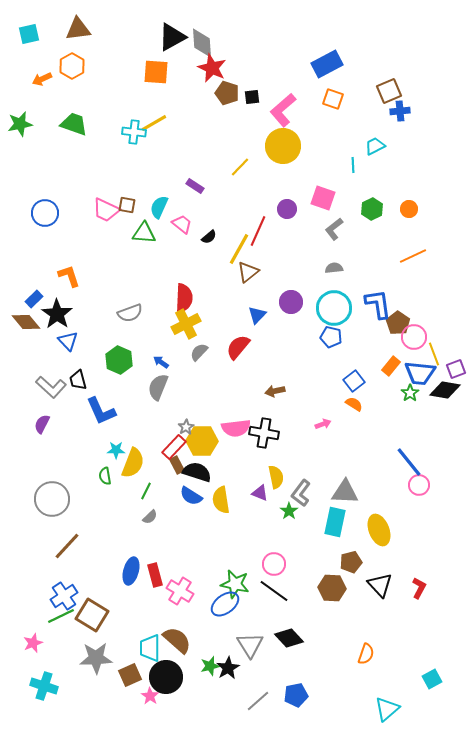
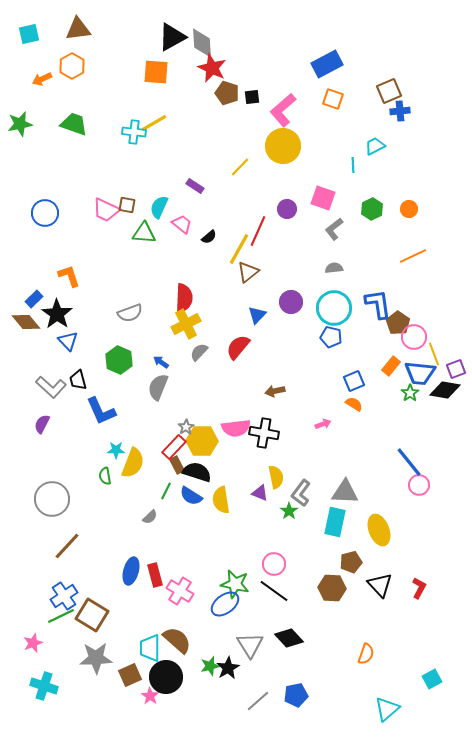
blue square at (354, 381): rotated 15 degrees clockwise
green line at (146, 491): moved 20 px right
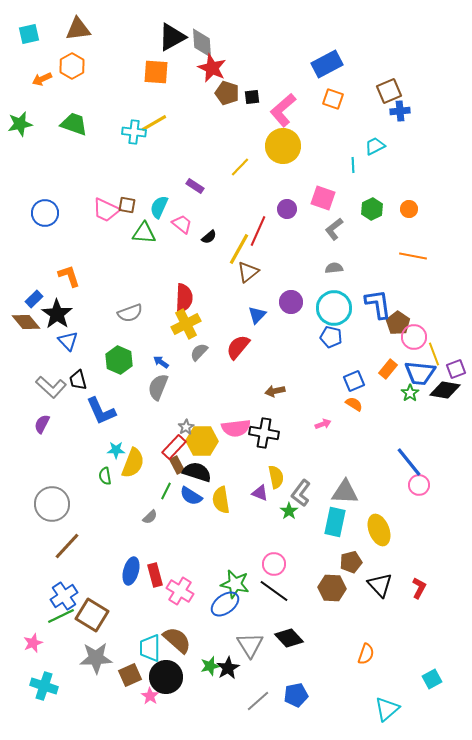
orange line at (413, 256): rotated 36 degrees clockwise
orange rectangle at (391, 366): moved 3 px left, 3 px down
gray circle at (52, 499): moved 5 px down
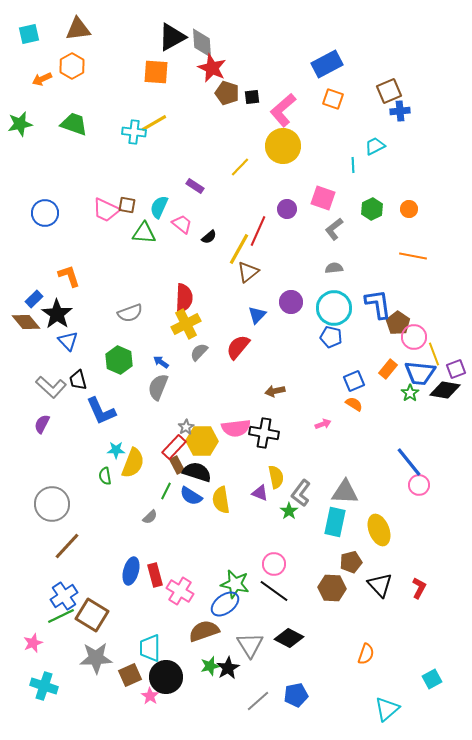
black diamond at (289, 638): rotated 20 degrees counterclockwise
brown semicircle at (177, 640): moved 27 px right, 9 px up; rotated 60 degrees counterclockwise
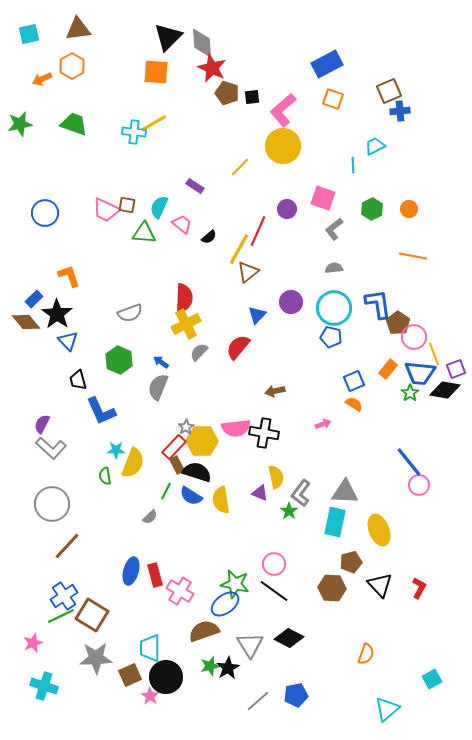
black triangle at (172, 37): moved 4 px left; rotated 16 degrees counterclockwise
gray L-shape at (51, 387): moved 61 px down
